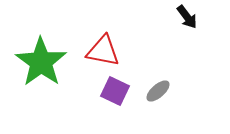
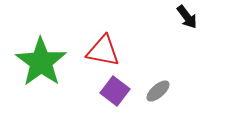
purple square: rotated 12 degrees clockwise
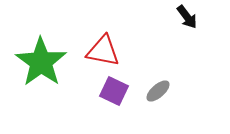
purple square: moved 1 px left; rotated 12 degrees counterclockwise
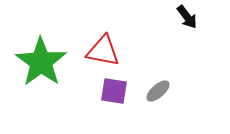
purple square: rotated 16 degrees counterclockwise
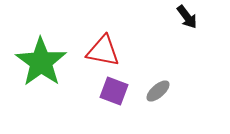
purple square: rotated 12 degrees clockwise
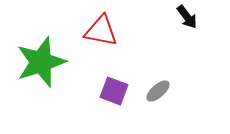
red triangle: moved 2 px left, 20 px up
green star: rotated 18 degrees clockwise
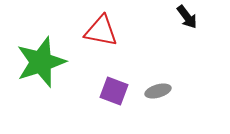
gray ellipse: rotated 25 degrees clockwise
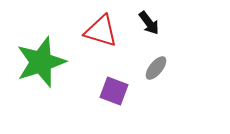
black arrow: moved 38 px left, 6 px down
red triangle: rotated 6 degrees clockwise
gray ellipse: moved 2 px left, 23 px up; rotated 35 degrees counterclockwise
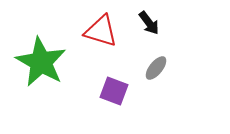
green star: rotated 24 degrees counterclockwise
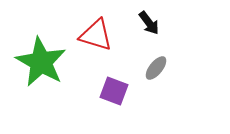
red triangle: moved 5 px left, 4 px down
